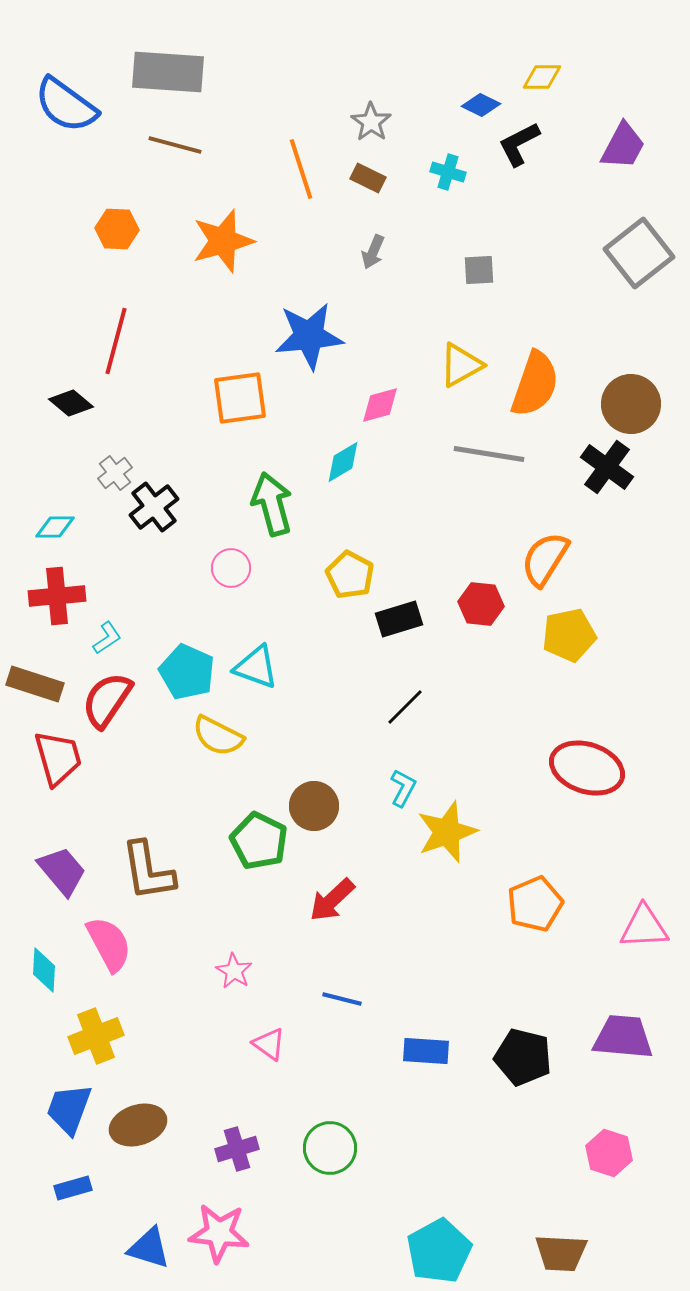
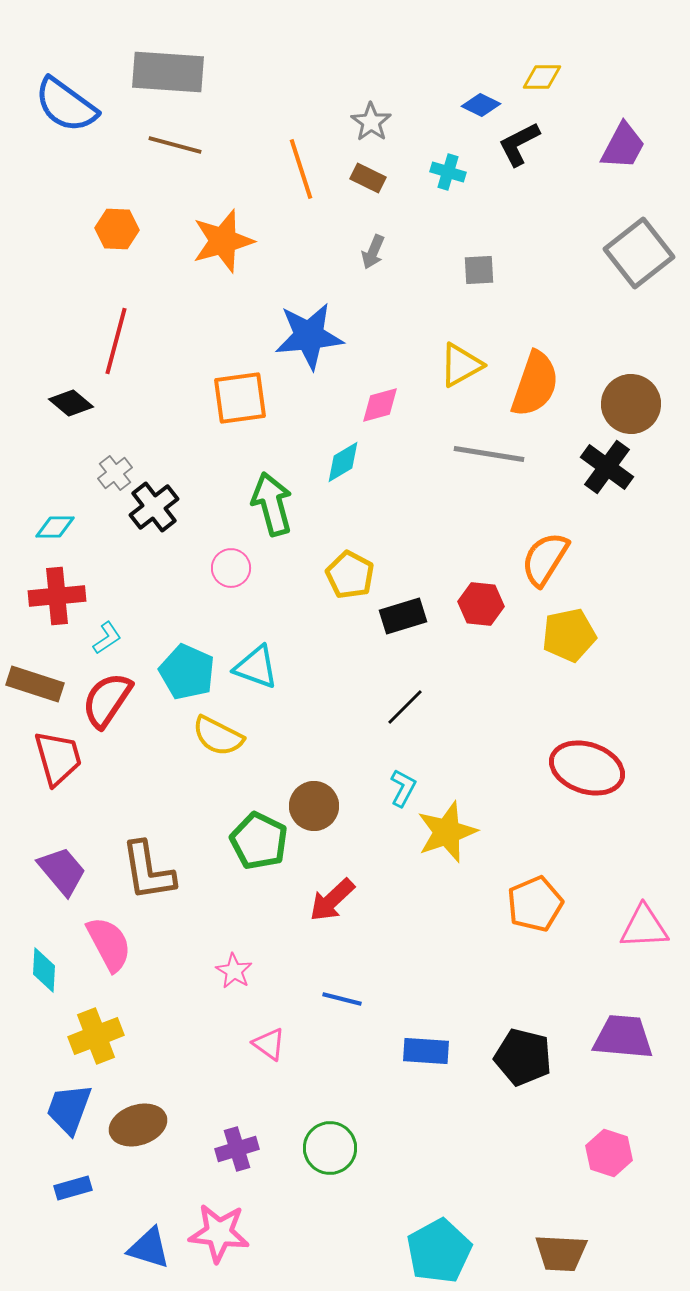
black rectangle at (399, 619): moved 4 px right, 3 px up
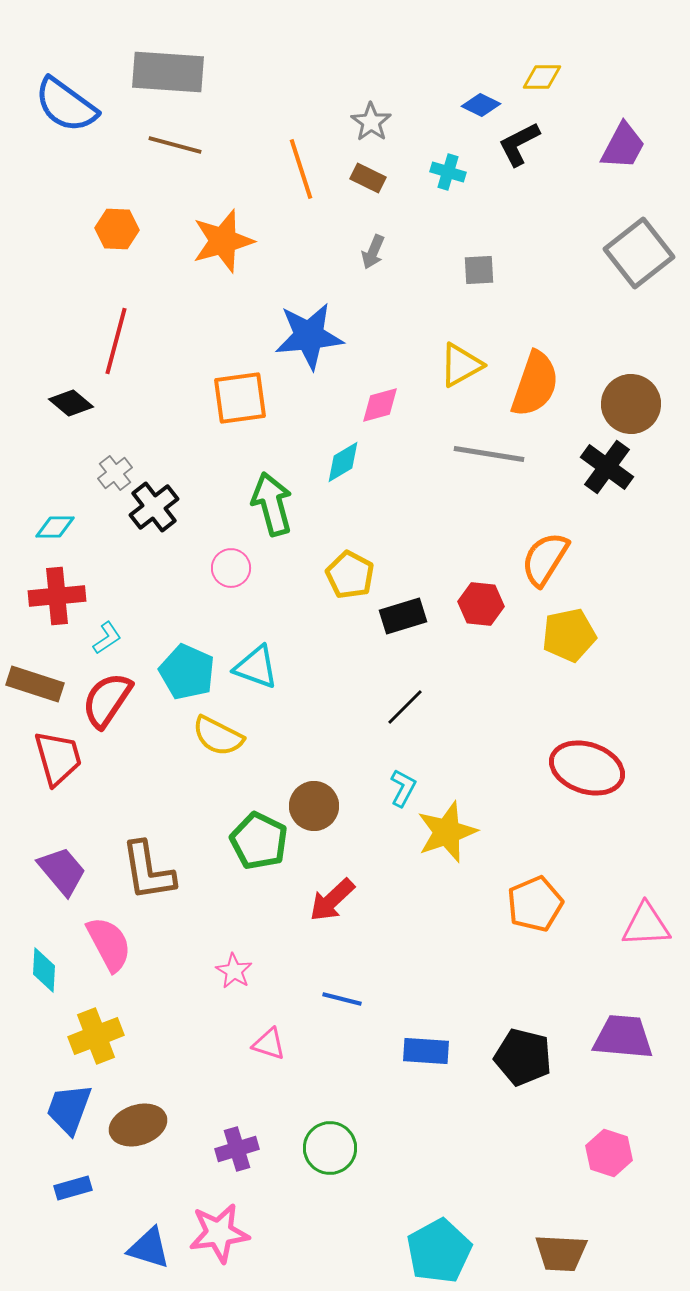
pink triangle at (644, 927): moved 2 px right, 2 px up
pink triangle at (269, 1044): rotated 18 degrees counterclockwise
pink star at (219, 1233): rotated 14 degrees counterclockwise
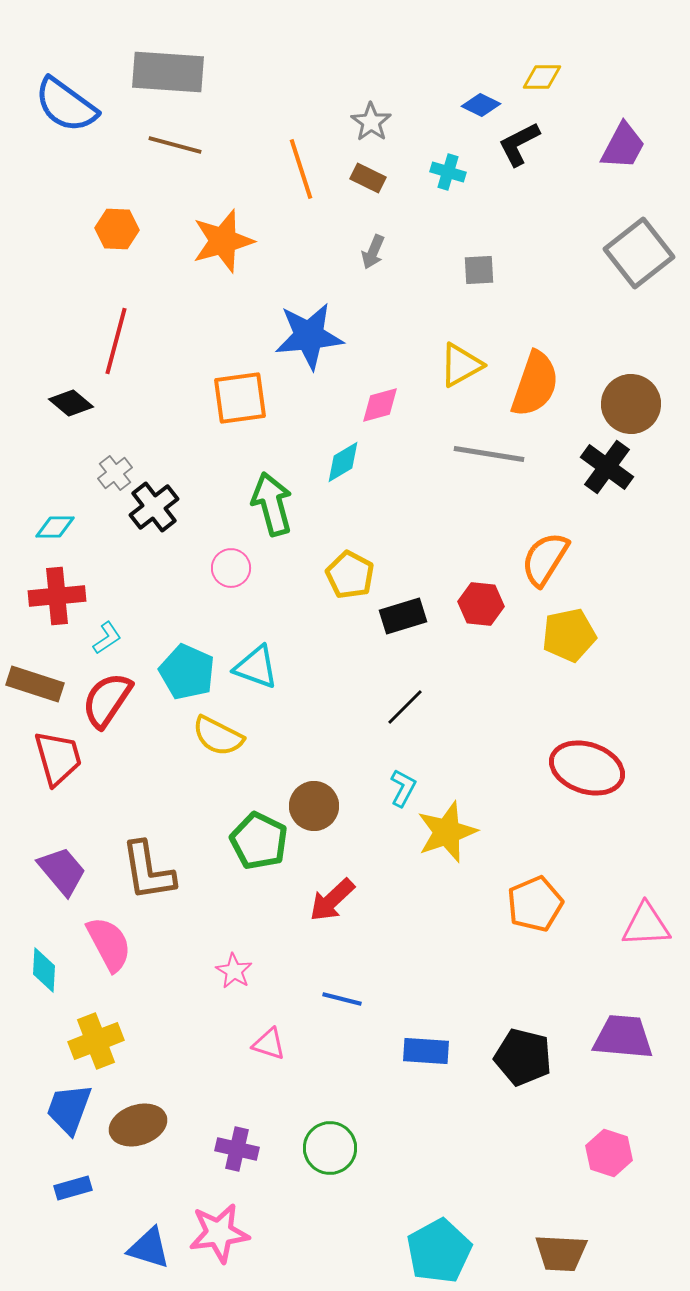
yellow cross at (96, 1036): moved 5 px down
purple cross at (237, 1149): rotated 30 degrees clockwise
